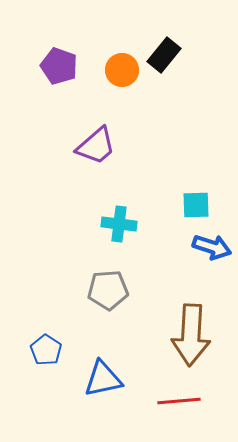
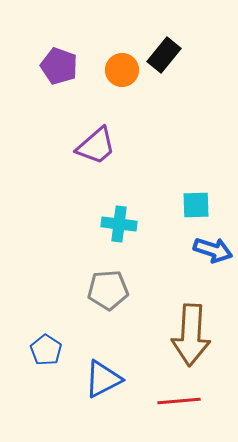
blue arrow: moved 1 px right, 3 px down
blue triangle: rotated 15 degrees counterclockwise
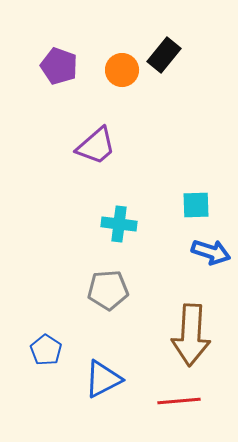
blue arrow: moved 2 px left, 2 px down
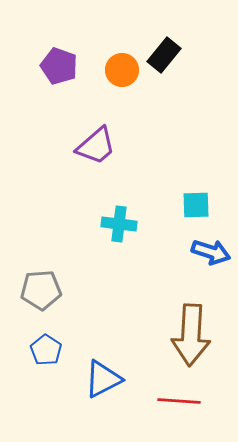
gray pentagon: moved 67 px left
red line: rotated 9 degrees clockwise
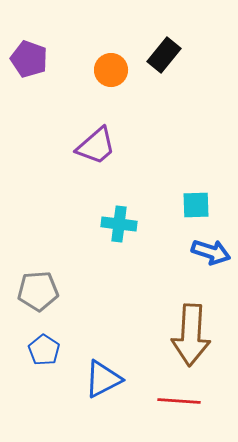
purple pentagon: moved 30 px left, 7 px up
orange circle: moved 11 px left
gray pentagon: moved 3 px left, 1 px down
blue pentagon: moved 2 px left
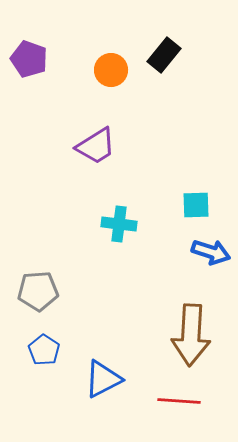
purple trapezoid: rotated 9 degrees clockwise
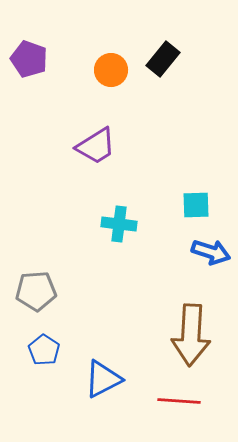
black rectangle: moved 1 px left, 4 px down
gray pentagon: moved 2 px left
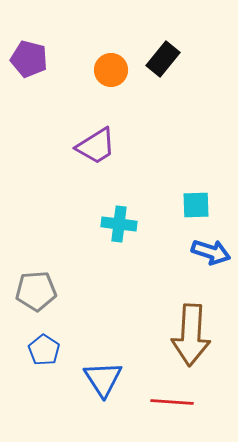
purple pentagon: rotated 6 degrees counterclockwise
blue triangle: rotated 36 degrees counterclockwise
red line: moved 7 px left, 1 px down
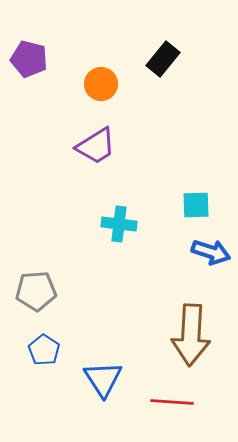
orange circle: moved 10 px left, 14 px down
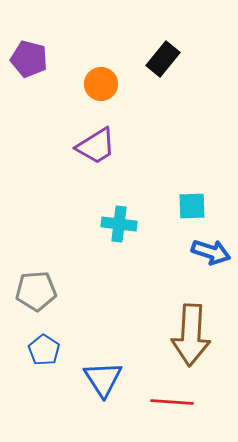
cyan square: moved 4 px left, 1 px down
